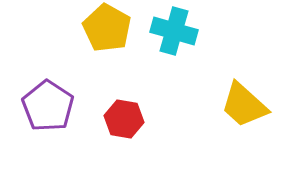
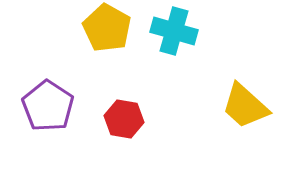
yellow trapezoid: moved 1 px right, 1 px down
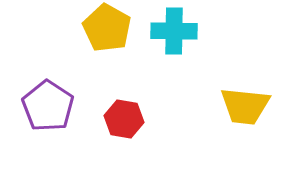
cyan cross: rotated 15 degrees counterclockwise
yellow trapezoid: rotated 36 degrees counterclockwise
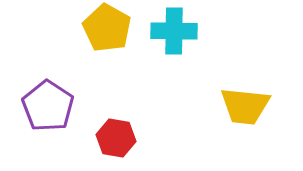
red hexagon: moved 8 px left, 19 px down
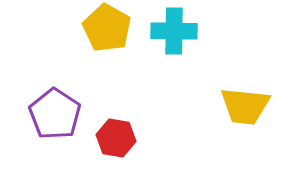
purple pentagon: moved 7 px right, 8 px down
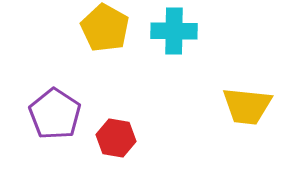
yellow pentagon: moved 2 px left
yellow trapezoid: moved 2 px right
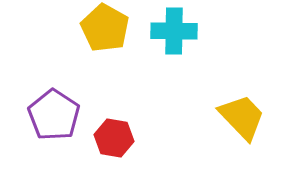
yellow trapezoid: moved 5 px left, 11 px down; rotated 140 degrees counterclockwise
purple pentagon: moved 1 px left, 1 px down
red hexagon: moved 2 px left
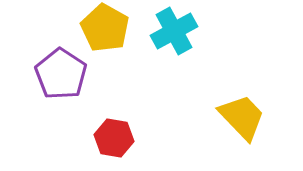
cyan cross: rotated 30 degrees counterclockwise
purple pentagon: moved 7 px right, 41 px up
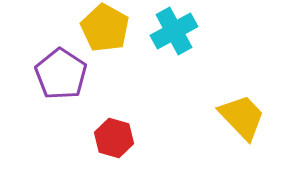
red hexagon: rotated 6 degrees clockwise
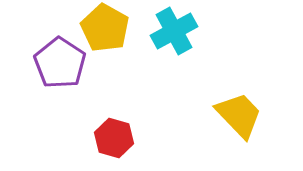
purple pentagon: moved 1 px left, 11 px up
yellow trapezoid: moved 3 px left, 2 px up
